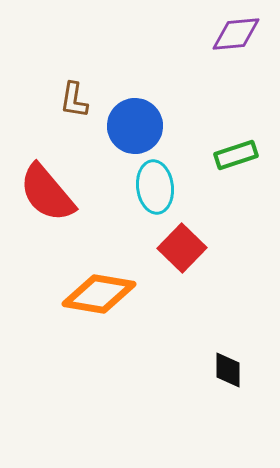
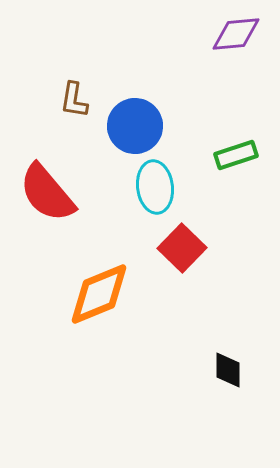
orange diamond: rotated 32 degrees counterclockwise
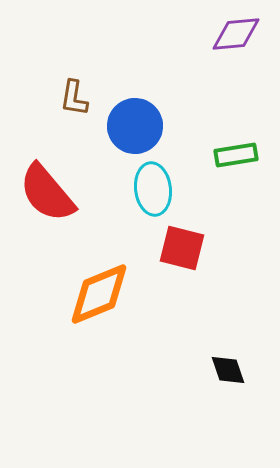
brown L-shape: moved 2 px up
green rectangle: rotated 9 degrees clockwise
cyan ellipse: moved 2 px left, 2 px down
red square: rotated 30 degrees counterclockwise
black diamond: rotated 18 degrees counterclockwise
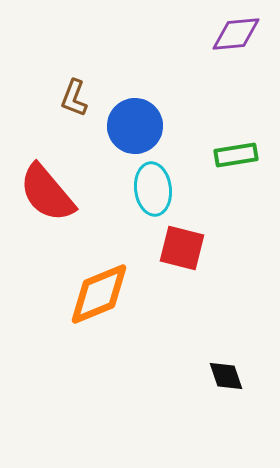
brown L-shape: rotated 12 degrees clockwise
black diamond: moved 2 px left, 6 px down
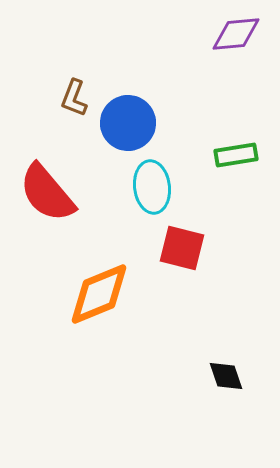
blue circle: moved 7 px left, 3 px up
cyan ellipse: moved 1 px left, 2 px up
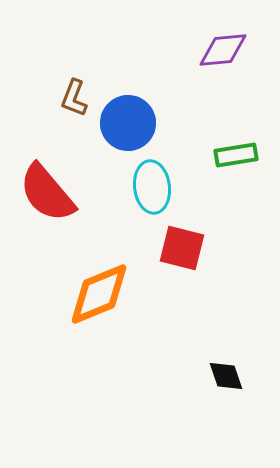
purple diamond: moved 13 px left, 16 px down
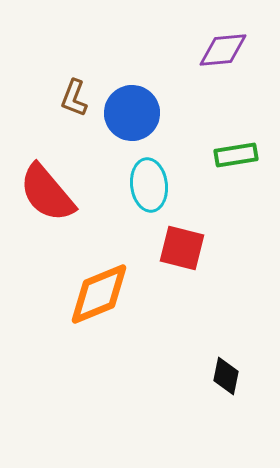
blue circle: moved 4 px right, 10 px up
cyan ellipse: moved 3 px left, 2 px up
black diamond: rotated 30 degrees clockwise
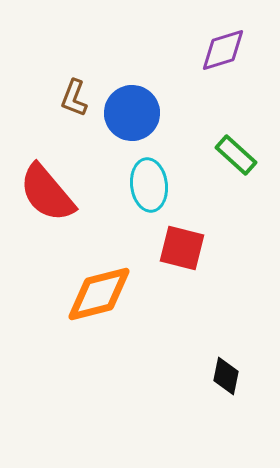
purple diamond: rotated 12 degrees counterclockwise
green rectangle: rotated 51 degrees clockwise
orange diamond: rotated 8 degrees clockwise
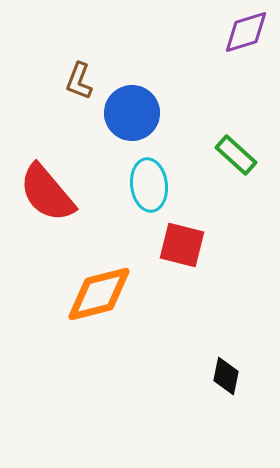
purple diamond: moved 23 px right, 18 px up
brown L-shape: moved 5 px right, 17 px up
red square: moved 3 px up
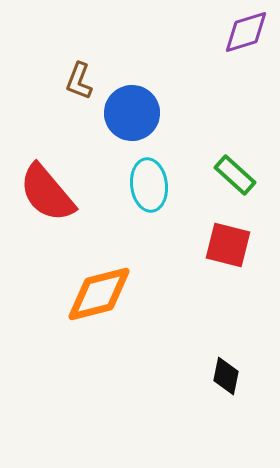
green rectangle: moved 1 px left, 20 px down
red square: moved 46 px right
